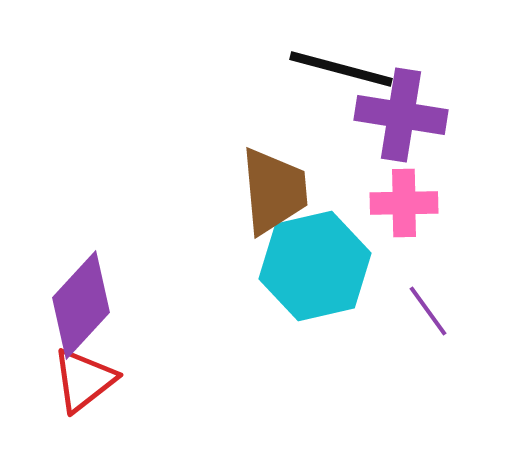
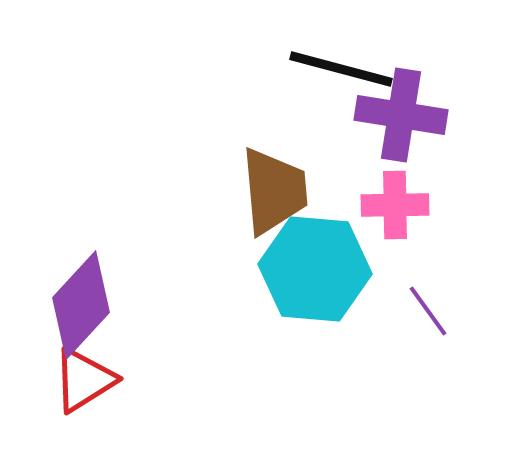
pink cross: moved 9 px left, 2 px down
cyan hexagon: moved 3 px down; rotated 18 degrees clockwise
red triangle: rotated 6 degrees clockwise
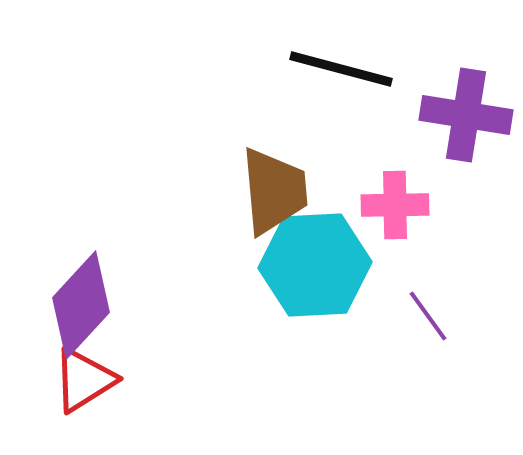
purple cross: moved 65 px right
cyan hexagon: moved 4 px up; rotated 8 degrees counterclockwise
purple line: moved 5 px down
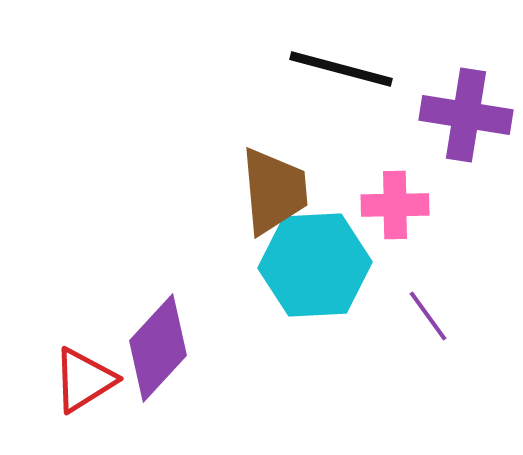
purple diamond: moved 77 px right, 43 px down
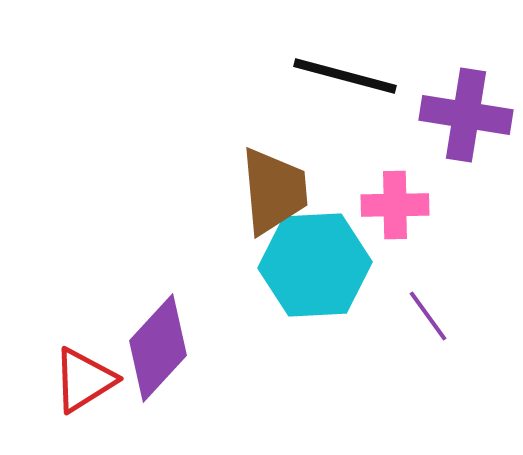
black line: moved 4 px right, 7 px down
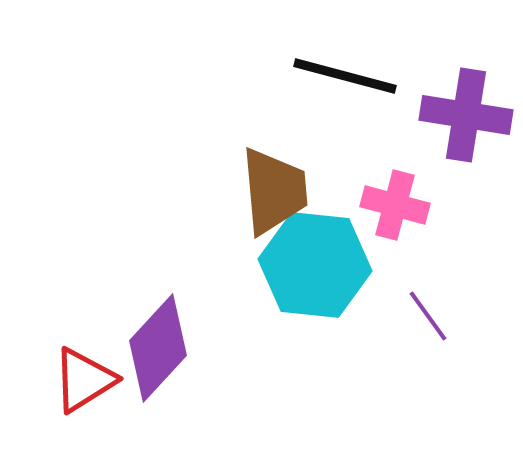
pink cross: rotated 16 degrees clockwise
cyan hexagon: rotated 9 degrees clockwise
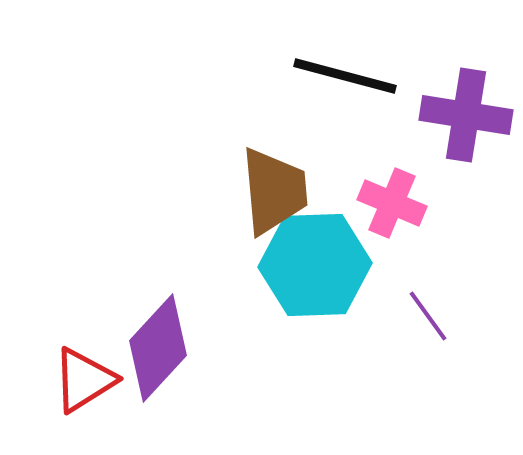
pink cross: moved 3 px left, 2 px up; rotated 8 degrees clockwise
cyan hexagon: rotated 8 degrees counterclockwise
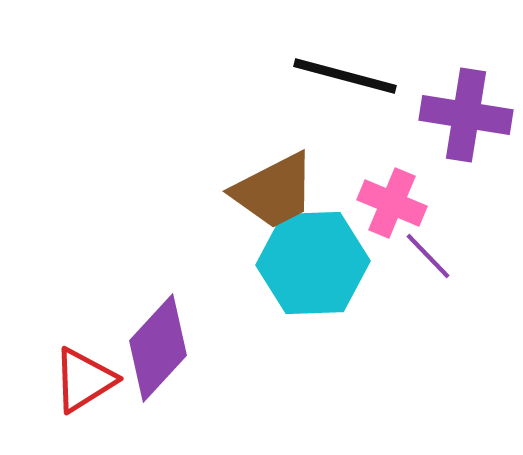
brown trapezoid: rotated 68 degrees clockwise
cyan hexagon: moved 2 px left, 2 px up
purple line: moved 60 px up; rotated 8 degrees counterclockwise
